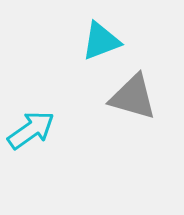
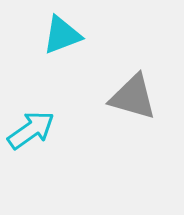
cyan triangle: moved 39 px left, 6 px up
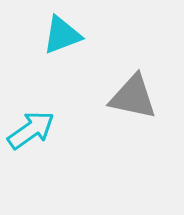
gray triangle: rotated 4 degrees counterclockwise
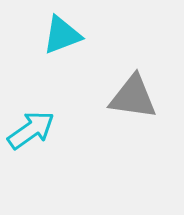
gray triangle: rotated 4 degrees counterclockwise
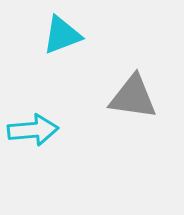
cyan arrow: moved 2 px right; rotated 30 degrees clockwise
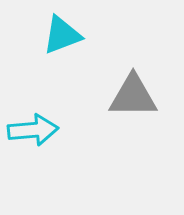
gray triangle: moved 1 px up; rotated 8 degrees counterclockwise
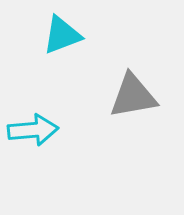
gray triangle: rotated 10 degrees counterclockwise
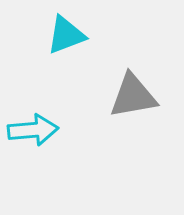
cyan triangle: moved 4 px right
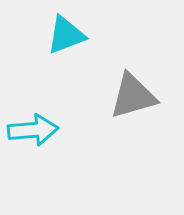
gray triangle: rotated 6 degrees counterclockwise
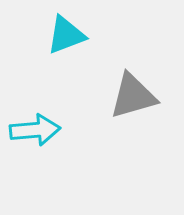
cyan arrow: moved 2 px right
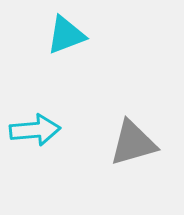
gray triangle: moved 47 px down
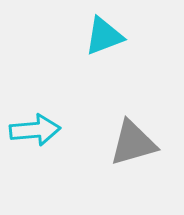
cyan triangle: moved 38 px right, 1 px down
